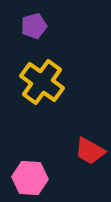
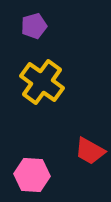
pink hexagon: moved 2 px right, 3 px up
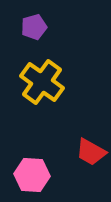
purple pentagon: moved 1 px down
red trapezoid: moved 1 px right, 1 px down
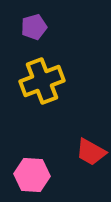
yellow cross: moved 1 px up; rotated 33 degrees clockwise
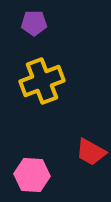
purple pentagon: moved 4 px up; rotated 15 degrees clockwise
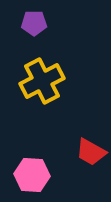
yellow cross: rotated 6 degrees counterclockwise
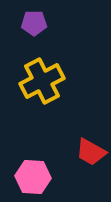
pink hexagon: moved 1 px right, 2 px down
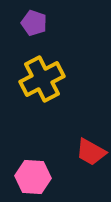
purple pentagon: rotated 20 degrees clockwise
yellow cross: moved 2 px up
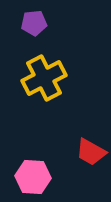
purple pentagon: rotated 25 degrees counterclockwise
yellow cross: moved 2 px right, 1 px up
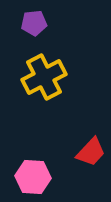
yellow cross: moved 1 px up
red trapezoid: rotated 76 degrees counterclockwise
